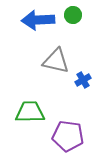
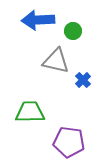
green circle: moved 16 px down
blue cross: rotated 14 degrees counterclockwise
purple pentagon: moved 1 px right, 6 px down
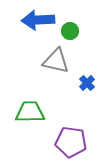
green circle: moved 3 px left
blue cross: moved 4 px right, 3 px down
purple pentagon: moved 2 px right
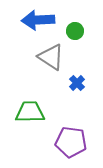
green circle: moved 5 px right
gray triangle: moved 5 px left, 4 px up; rotated 20 degrees clockwise
blue cross: moved 10 px left
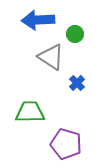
green circle: moved 3 px down
purple pentagon: moved 5 px left, 2 px down; rotated 8 degrees clockwise
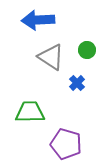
green circle: moved 12 px right, 16 px down
